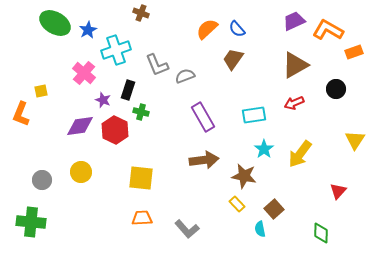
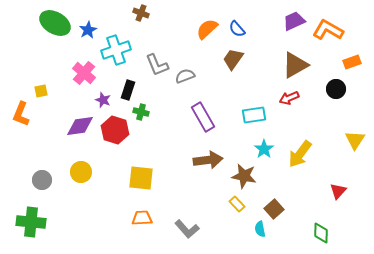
orange rectangle at (354, 52): moved 2 px left, 10 px down
red arrow at (294, 103): moved 5 px left, 5 px up
red hexagon at (115, 130): rotated 8 degrees counterclockwise
brown arrow at (204, 160): moved 4 px right
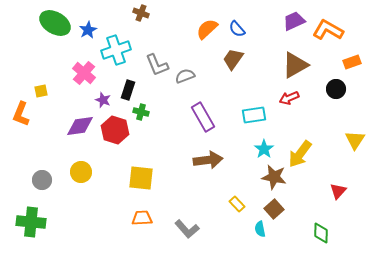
brown star at (244, 176): moved 30 px right, 1 px down
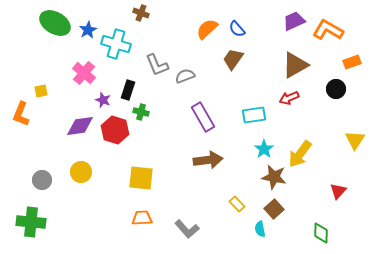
cyan cross at (116, 50): moved 6 px up; rotated 36 degrees clockwise
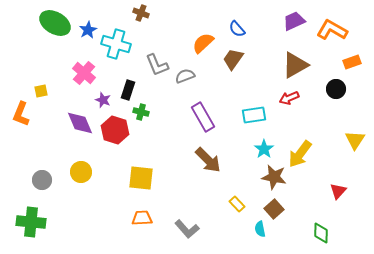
orange semicircle at (207, 29): moved 4 px left, 14 px down
orange L-shape at (328, 30): moved 4 px right
purple diamond at (80, 126): moved 3 px up; rotated 76 degrees clockwise
brown arrow at (208, 160): rotated 52 degrees clockwise
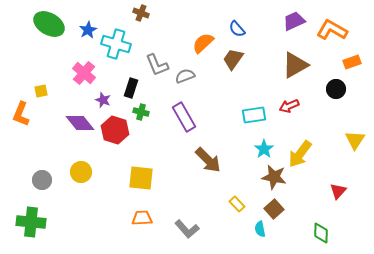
green ellipse at (55, 23): moved 6 px left, 1 px down
black rectangle at (128, 90): moved 3 px right, 2 px up
red arrow at (289, 98): moved 8 px down
purple rectangle at (203, 117): moved 19 px left
purple diamond at (80, 123): rotated 16 degrees counterclockwise
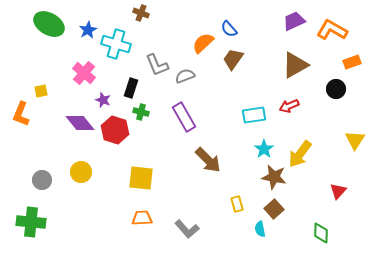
blue semicircle at (237, 29): moved 8 px left
yellow rectangle at (237, 204): rotated 28 degrees clockwise
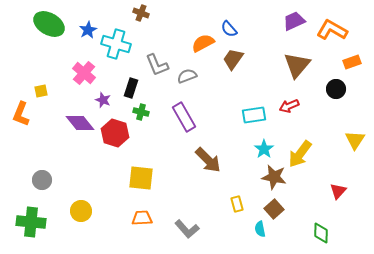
orange semicircle at (203, 43): rotated 15 degrees clockwise
brown triangle at (295, 65): moved 2 px right; rotated 20 degrees counterclockwise
gray semicircle at (185, 76): moved 2 px right
red hexagon at (115, 130): moved 3 px down
yellow circle at (81, 172): moved 39 px down
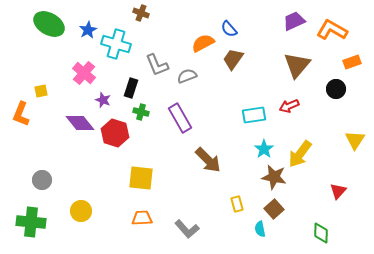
purple rectangle at (184, 117): moved 4 px left, 1 px down
